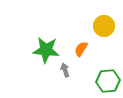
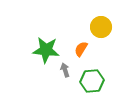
yellow circle: moved 3 px left, 1 px down
green hexagon: moved 16 px left
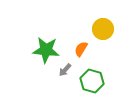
yellow circle: moved 2 px right, 2 px down
gray arrow: rotated 120 degrees counterclockwise
green hexagon: rotated 20 degrees clockwise
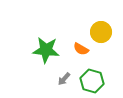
yellow circle: moved 2 px left, 3 px down
orange semicircle: rotated 91 degrees counterclockwise
gray arrow: moved 1 px left, 9 px down
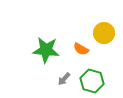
yellow circle: moved 3 px right, 1 px down
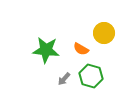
green hexagon: moved 1 px left, 5 px up
